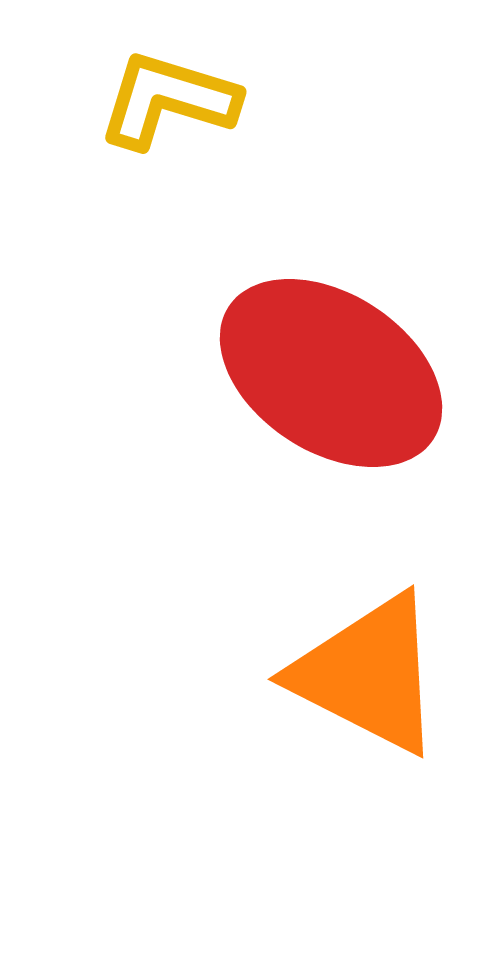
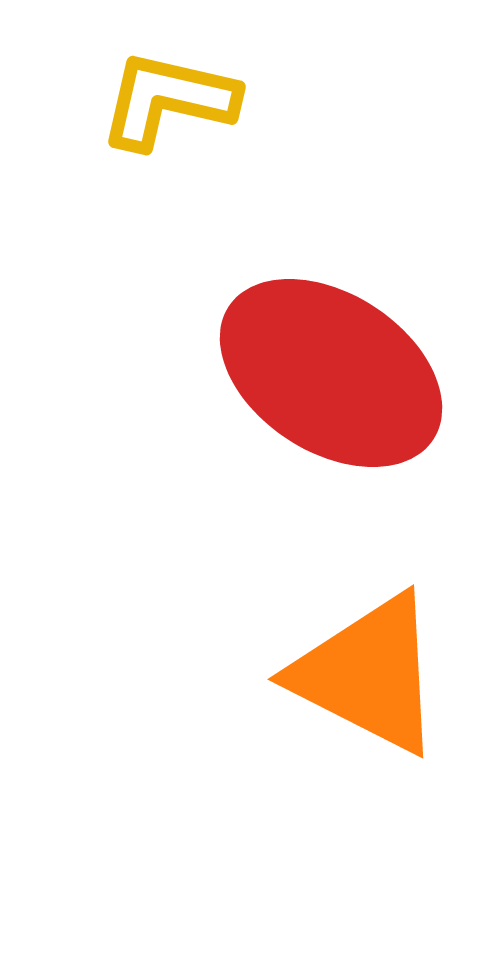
yellow L-shape: rotated 4 degrees counterclockwise
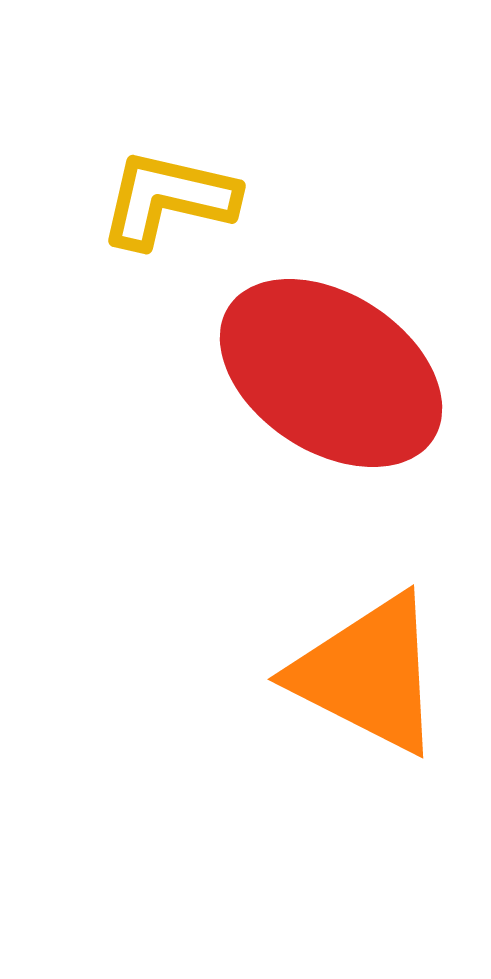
yellow L-shape: moved 99 px down
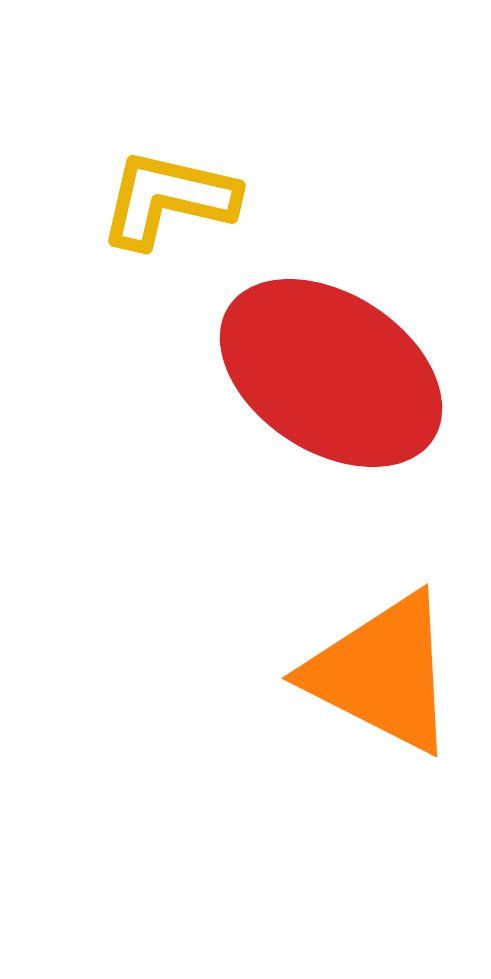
orange triangle: moved 14 px right, 1 px up
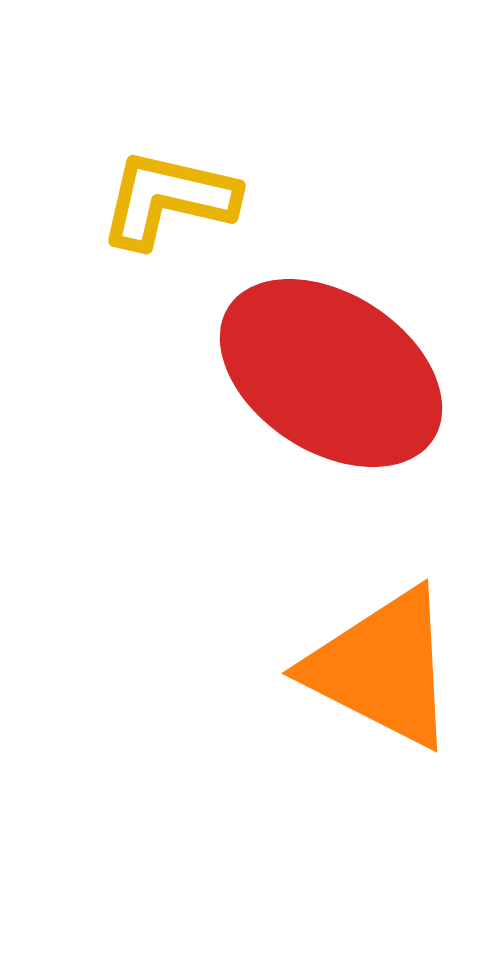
orange triangle: moved 5 px up
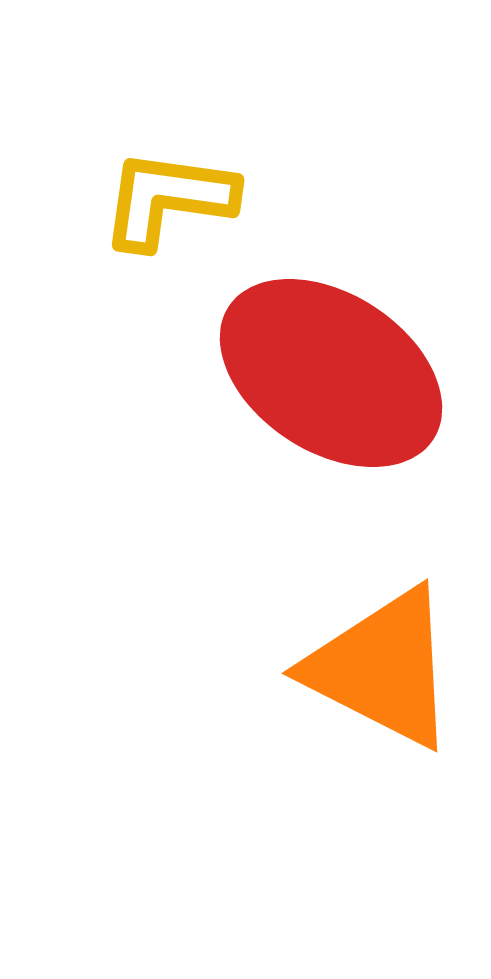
yellow L-shape: rotated 5 degrees counterclockwise
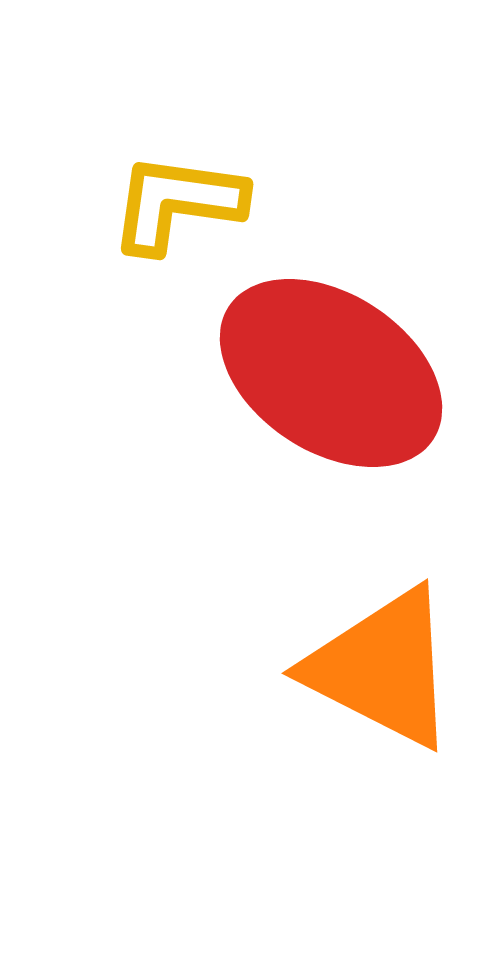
yellow L-shape: moved 9 px right, 4 px down
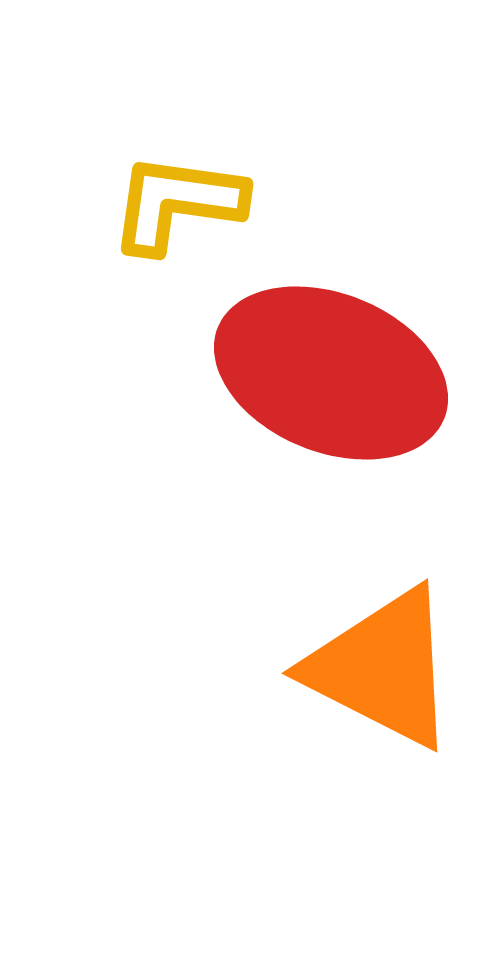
red ellipse: rotated 11 degrees counterclockwise
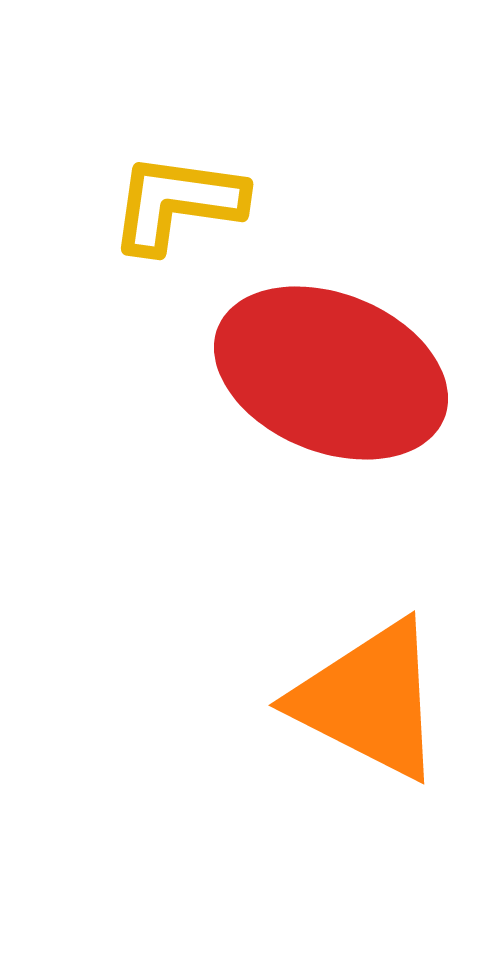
orange triangle: moved 13 px left, 32 px down
